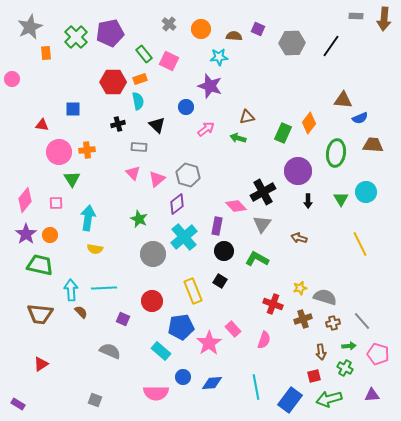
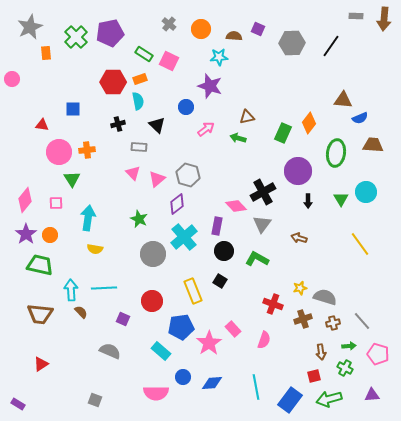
green rectangle at (144, 54): rotated 18 degrees counterclockwise
yellow line at (360, 244): rotated 10 degrees counterclockwise
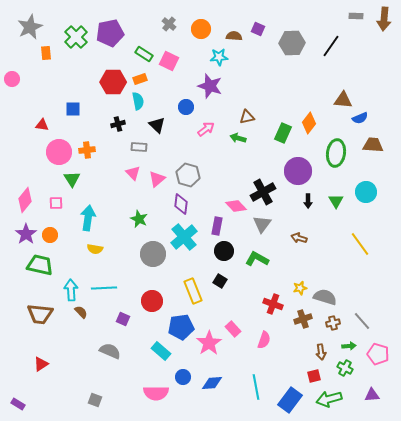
green triangle at (341, 199): moved 5 px left, 2 px down
purple diamond at (177, 204): moved 4 px right; rotated 45 degrees counterclockwise
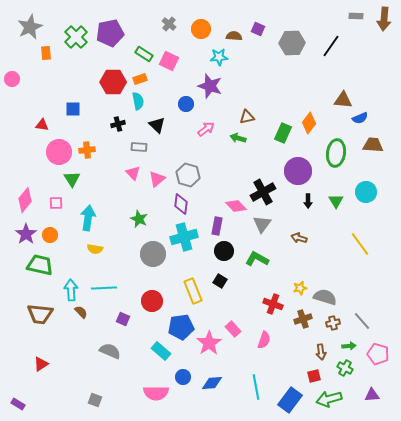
blue circle at (186, 107): moved 3 px up
cyan cross at (184, 237): rotated 24 degrees clockwise
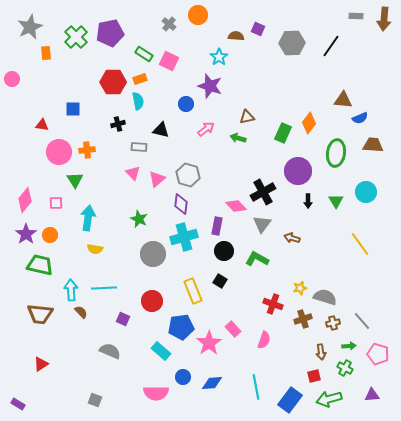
orange circle at (201, 29): moved 3 px left, 14 px up
brown semicircle at (234, 36): moved 2 px right
cyan star at (219, 57): rotated 30 degrees counterclockwise
black triangle at (157, 125): moved 4 px right, 5 px down; rotated 30 degrees counterclockwise
green triangle at (72, 179): moved 3 px right, 1 px down
brown arrow at (299, 238): moved 7 px left
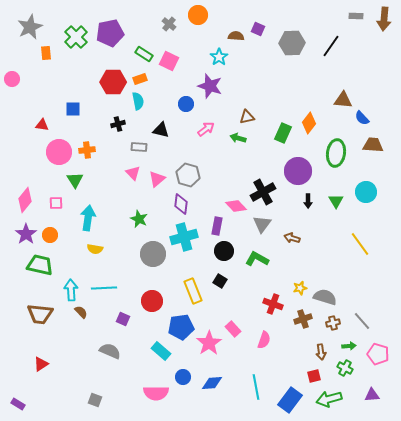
blue semicircle at (360, 118): moved 2 px right; rotated 70 degrees clockwise
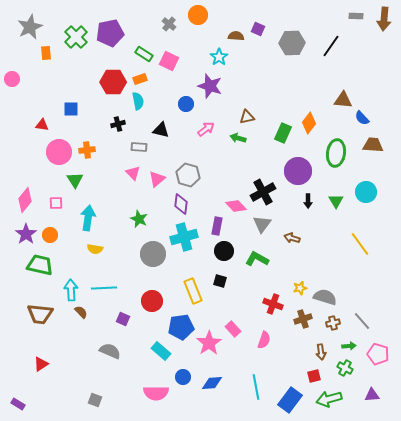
blue square at (73, 109): moved 2 px left
black square at (220, 281): rotated 16 degrees counterclockwise
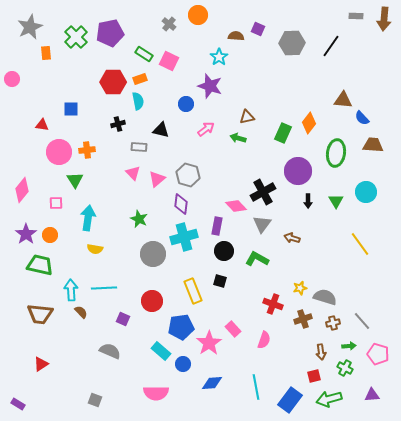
pink diamond at (25, 200): moved 3 px left, 10 px up
blue circle at (183, 377): moved 13 px up
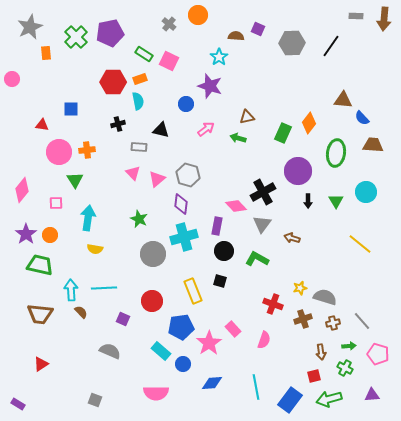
yellow line at (360, 244): rotated 15 degrees counterclockwise
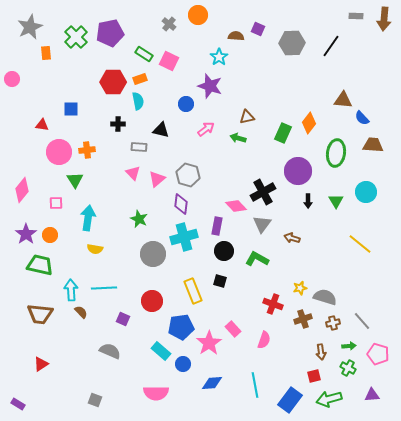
black cross at (118, 124): rotated 16 degrees clockwise
green cross at (345, 368): moved 3 px right
cyan line at (256, 387): moved 1 px left, 2 px up
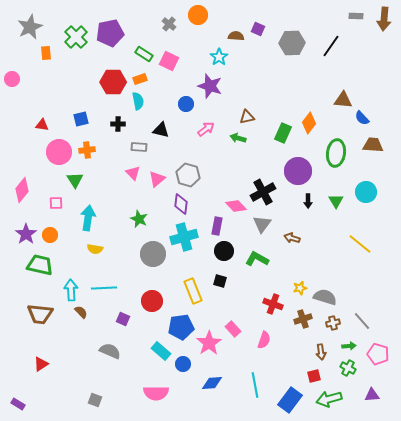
blue square at (71, 109): moved 10 px right, 10 px down; rotated 14 degrees counterclockwise
